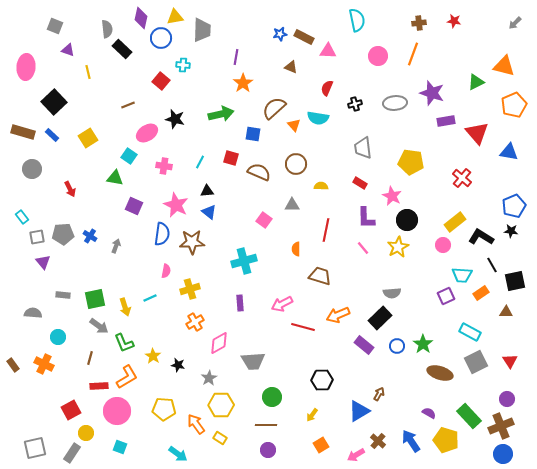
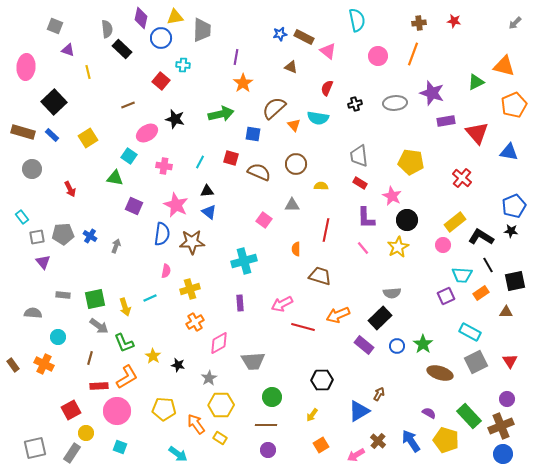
pink triangle at (328, 51): rotated 36 degrees clockwise
gray trapezoid at (363, 148): moved 4 px left, 8 px down
black line at (492, 265): moved 4 px left
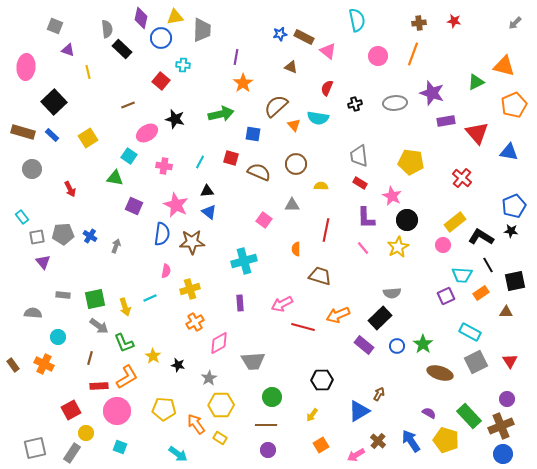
brown semicircle at (274, 108): moved 2 px right, 2 px up
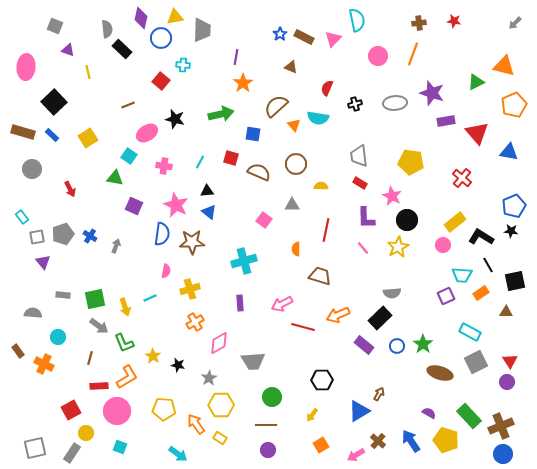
blue star at (280, 34): rotated 24 degrees counterclockwise
pink triangle at (328, 51): moved 5 px right, 12 px up; rotated 36 degrees clockwise
gray pentagon at (63, 234): rotated 15 degrees counterclockwise
brown rectangle at (13, 365): moved 5 px right, 14 px up
purple circle at (507, 399): moved 17 px up
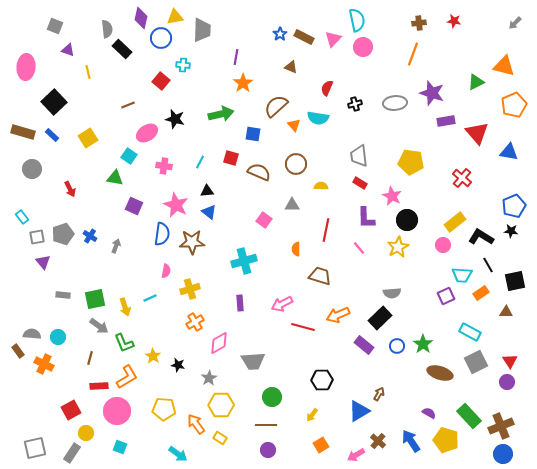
pink circle at (378, 56): moved 15 px left, 9 px up
pink line at (363, 248): moved 4 px left
gray semicircle at (33, 313): moved 1 px left, 21 px down
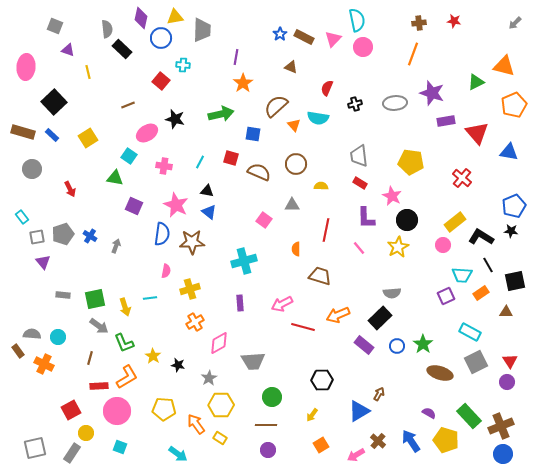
black triangle at (207, 191): rotated 16 degrees clockwise
cyan line at (150, 298): rotated 16 degrees clockwise
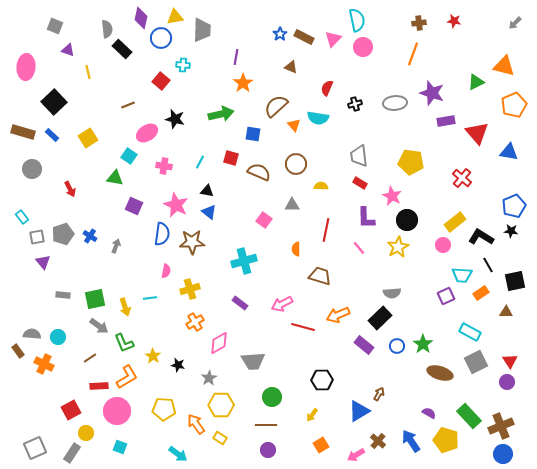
purple rectangle at (240, 303): rotated 49 degrees counterclockwise
brown line at (90, 358): rotated 40 degrees clockwise
gray square at (35, 448): rotated 10 degrees counterclockwise
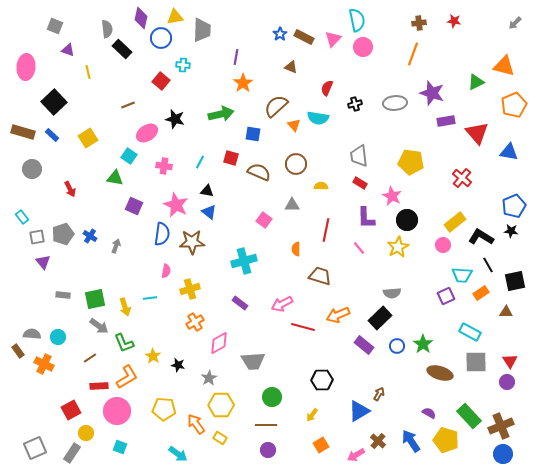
gray square at (476, 362): rotated 25 degrees clockwise
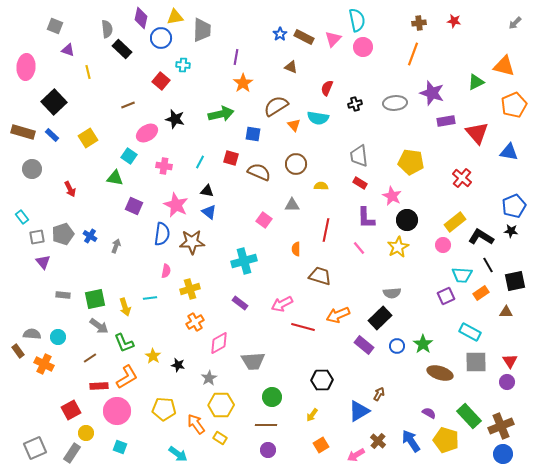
brown semicircle at (276, 106): rotated 10 degrees clockwise
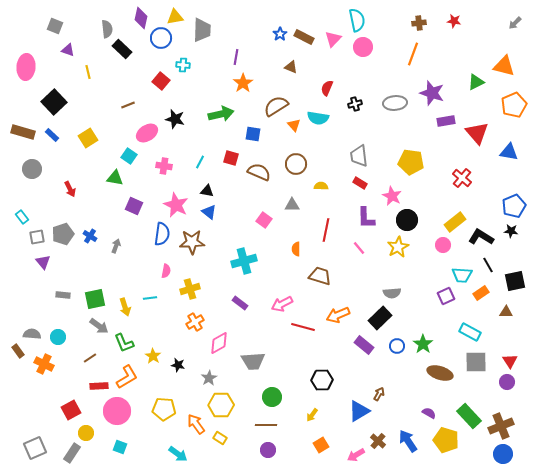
blue arrow at (411, 441): moved 3 px left
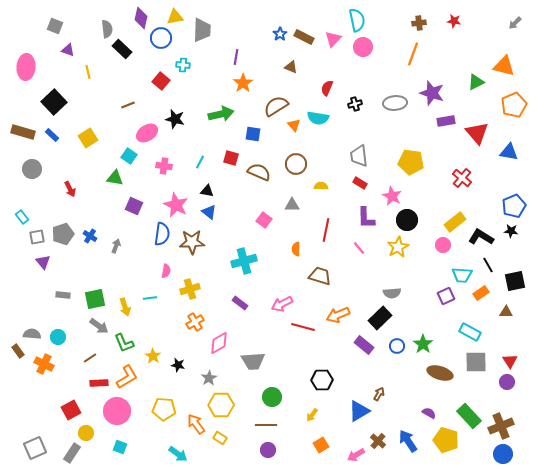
red rectangle at (99, 386): moved 3 px up
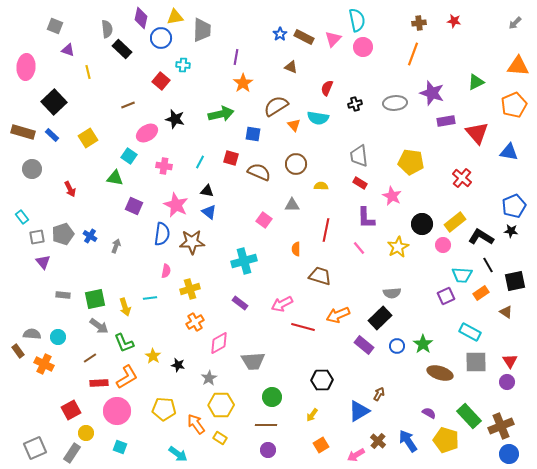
orange triangle at (504, 66): moved 14 px right; rotated 10 degrees counterclockwise
black circle at (407, 220): moved 15 px right, 4 px down
brown triangle at (506, 312): rotated 32 degrees clockwise
blue circle at (503, 454): moved 6 px right
